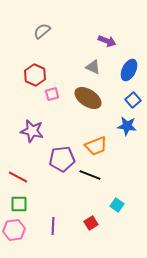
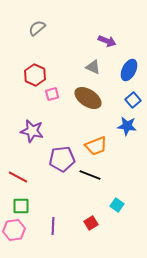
gray semicircle: moved 5 px left, 3 px up
green square: moved 2 px right, 2 px down
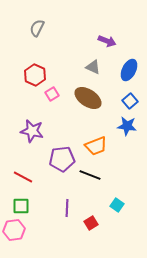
gray semicircle: rotated 24 degrees counterclockwise
pink square: rotated 16 degrees counterclockwise
blue square: moved 3 px left, 1 px down
red line: moved 5 px right
purple line: moved 14 px right, 18 px up
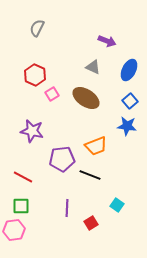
brown ellipse: moved 2 px left
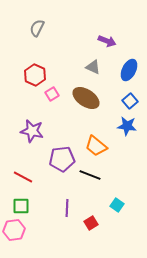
orange trapezoid: rotated 60 degrees clockwise
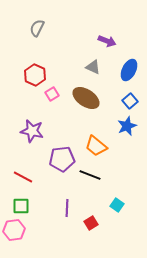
blue star: rotated 30 degrees counterclockwise
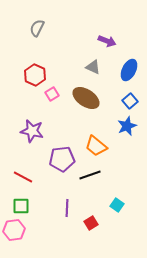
black line: rotated 40 degrees counterclockwise
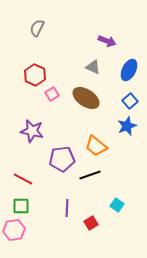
red line: moved 2 px down
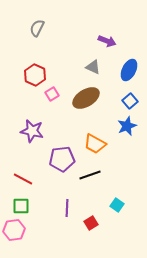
brown ellipse: rotated 64 degrees counterclockwise
orange trapezoid: moved 1 px left, 2 px up; rotated 10 degrees counterclockwise
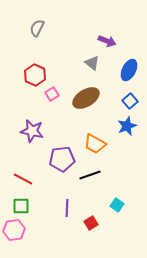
gray triangle: moved 1 px left, 4 px up; rotated 14 degrees clockwise
